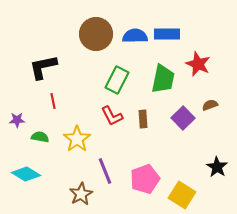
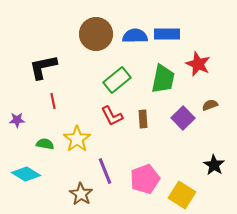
green rectangle: rotated 24 degrees clockwise
green semicircle: moved 5 px right, 7 px down
black star: moved 3 px left, 2 px up
brown star: rotated 10 degrees counterclockwise
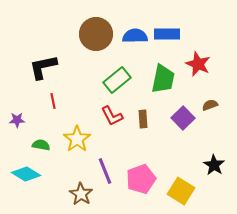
green semicircle: moved 4 px left, 1 px down
pink pentagon: moved 4 px left
yellow square: moved 1 px left, 4 px up
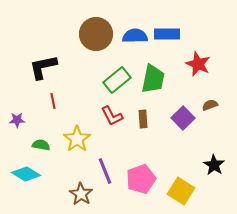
green trapezoid: moved 10 px left
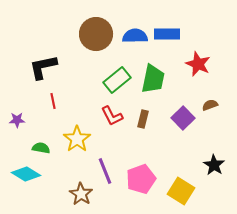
brown rectangle: rotated 18 degrees clockwise
green semicircle: moved 3 px down
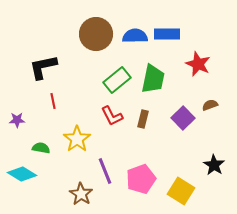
cyan diamond: moved 4 px left
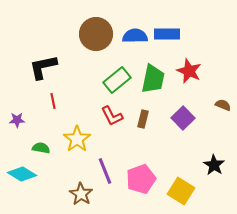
red star: moved 9 px left, 7 px down
brown semicircle: moved 13 px right; rotated 42 degrees clockwise
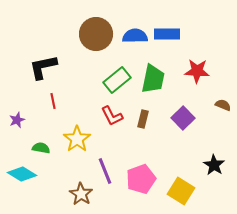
red star: moved 8 px right; rotated 20 degrees counterclockwise
purple star: rotated 21 degrees counterclockwise
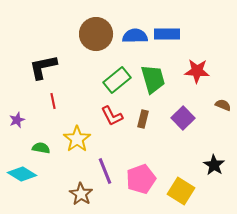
green trapezoid: rotated 28 degrees counterclockwise
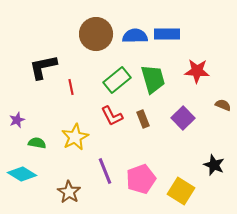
red line: moved 18 px right, 14 px up
brown rectangle: rotated 36 degrees counterclockwise
yellow star: moved 2 px left, 2 px up; rotated 8 degrees clockwise
green semicircle: moved 4 px left, 5 px up
black star: rotated 10 degrees counterclockwise
brown star: moved 12 px left, 2 px up
